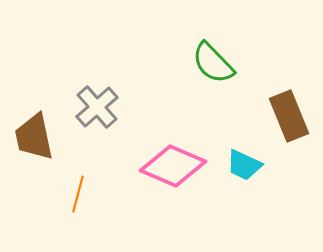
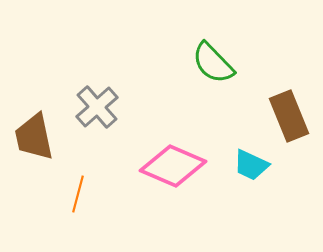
cyan trapezoid: moved 7 px right
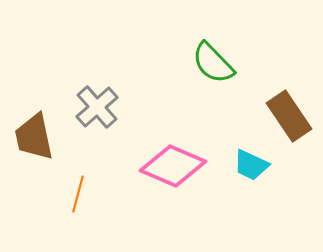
brown rectangle: rotated 12 degrees counterclockwise
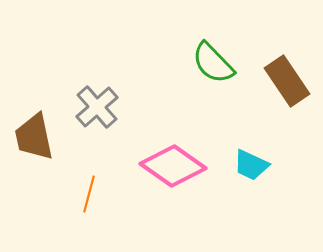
brown rectangle: moved 2 px left, 35 px up
pink diamond: rotated 12 degrees clockwise
orange line: moved 11 px right
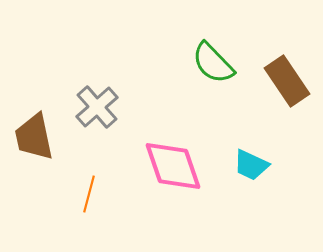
pink diamond: rotated 36 degrees clockwise
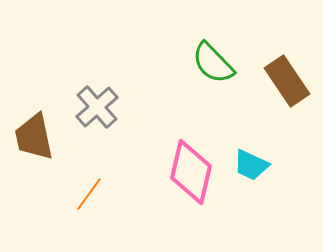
pink diamond: moved 18 px right, 6 px down; rotated 32 degrees clockwise
orange line: rotated 21 degrees clockwise
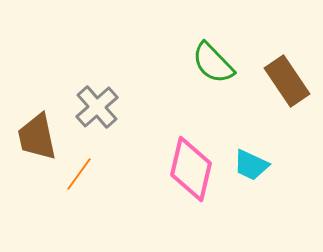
brown trapezoid: moved 3 px right
pink diamond: moved 3 px up
orange line: moved 10 px left, 20 px up
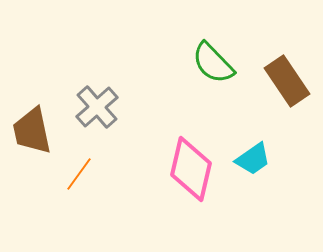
brown trapezoid: moved 5 px left, 6 px up
cyan trapezoid: moved 2 px right, 6 px up; rotated 60 degrees counterclockwise
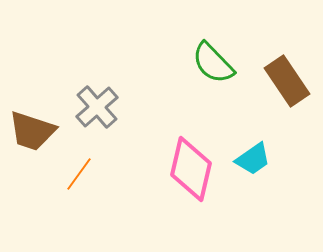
brown trapezoid: rotated 60 degrees counterclockwise
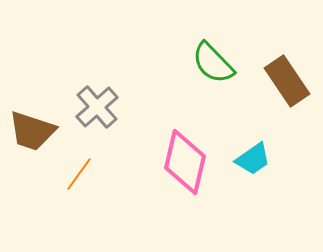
pink diamond: moved 6 px left, 7 px up
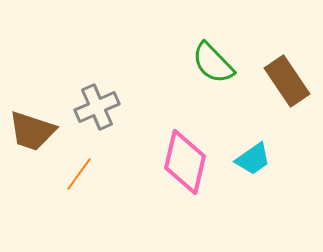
gray cross: rotated 18 degrees clockwise
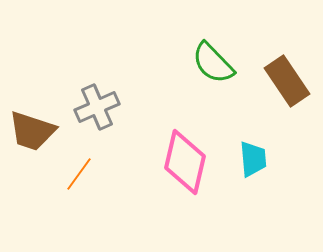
cyan trapezoid: rotated 60 degrees counterclockwise
